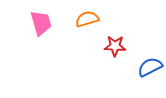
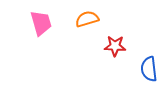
blue semicircle: moved 1 px left, 2 px down; rotated 70 degrees counterclockwise
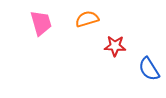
blue semicircle: rotated 25 degrees counterclockwise
